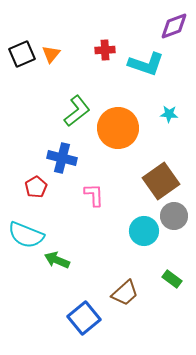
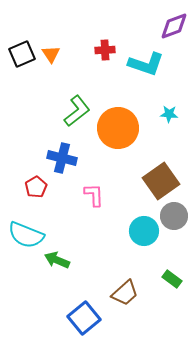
orange triangle: rotated 12 degrees counterclockwise
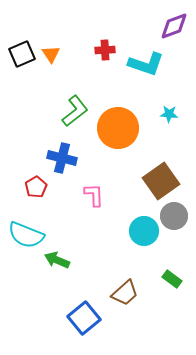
green L-shape: moved 2 px left
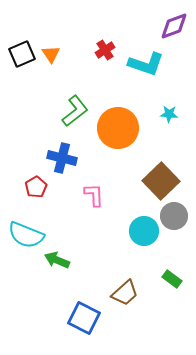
red cross: rotated 30 degrees counterclockwise
brown square: rotated 9 degrees counterclockwise
blue square: rotated 24 degrees counterclockwise
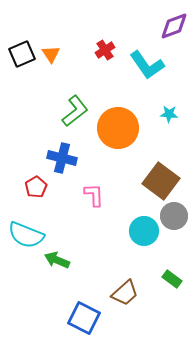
cyan L-shape: moved 1 px right, 1 px down; rotated 36 degrees clockwise
brown square: rotated 9 degrees counterclockwise
